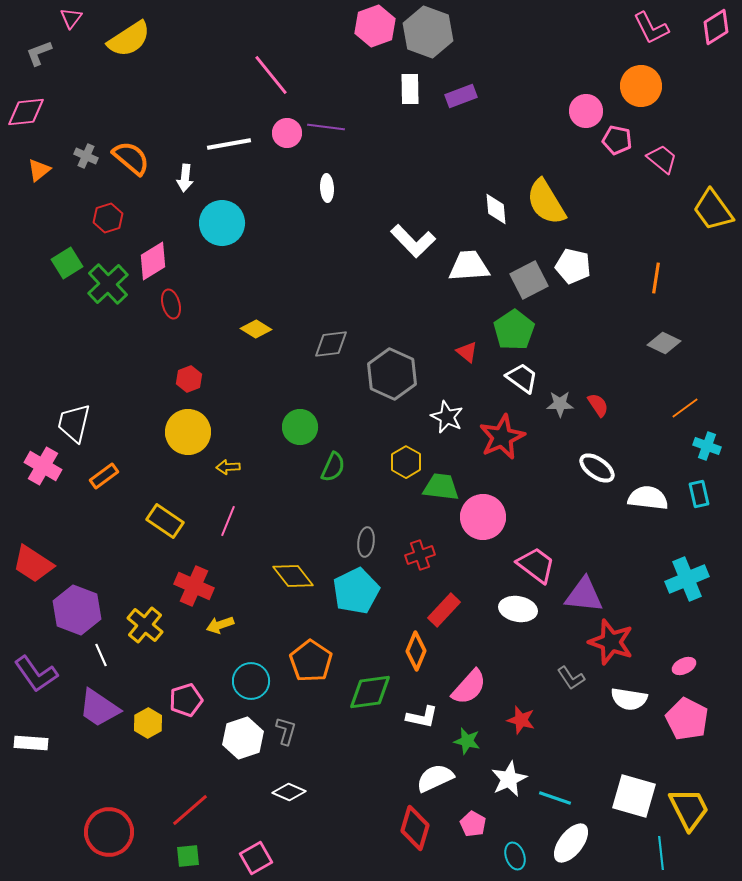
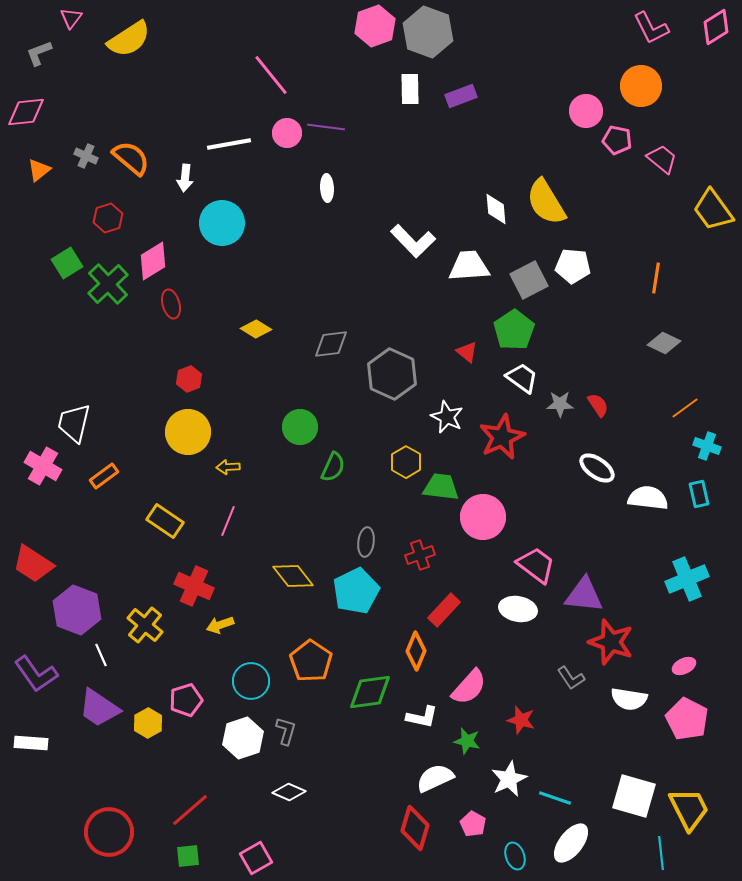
white pentagon at (573, 266): rotated 8 degrees counterclockwise
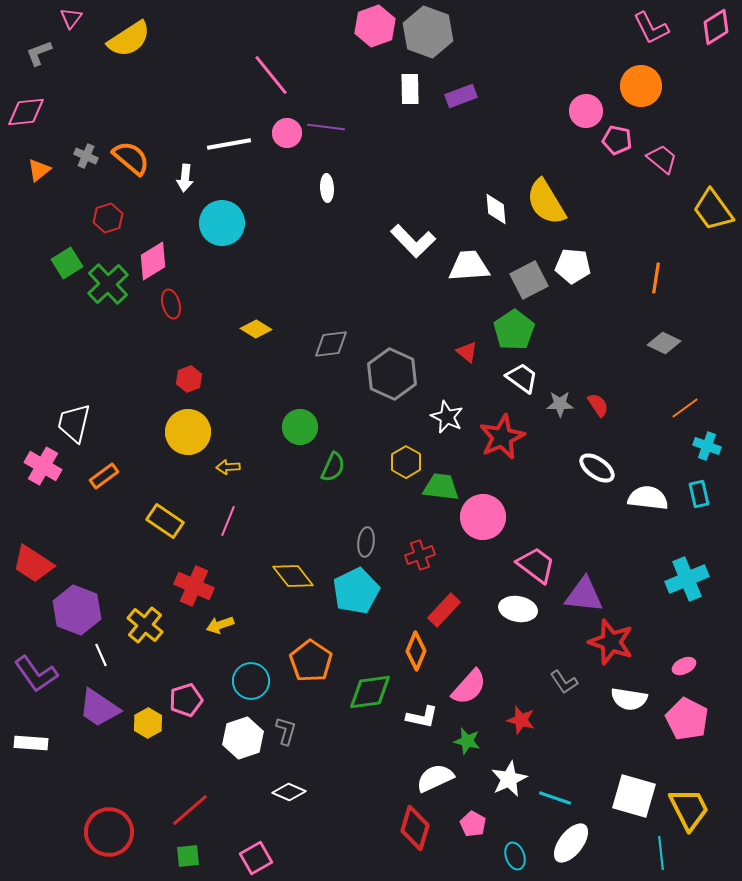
gray L-shape at (571, 678): moved 7 px left, 4 px down
